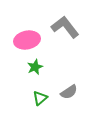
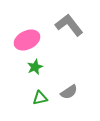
gray L-shape: moved 4 px right, 2 px up
pink ellipse: rotated 15 degrees counterclockwise
green triangle: rotated 28 degrees clockwise
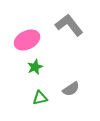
gray semicircle: moved 2 px right, 3 px up
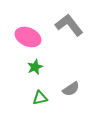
pink ellipse: moved 1 px right, 3 px up; rotated 50 degrees clockwise
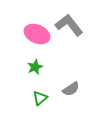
pink ellipse: moved 9 px right, 3 px up
green triangle: rotated 28 degrees counterclockwise
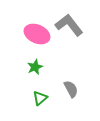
gray semicircle: rotated 84 degrees counterclockwise
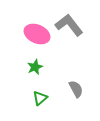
gray semicircle: moved 5 px right
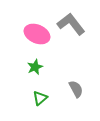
gray L-shape: moved 2 px right, 1 px up
